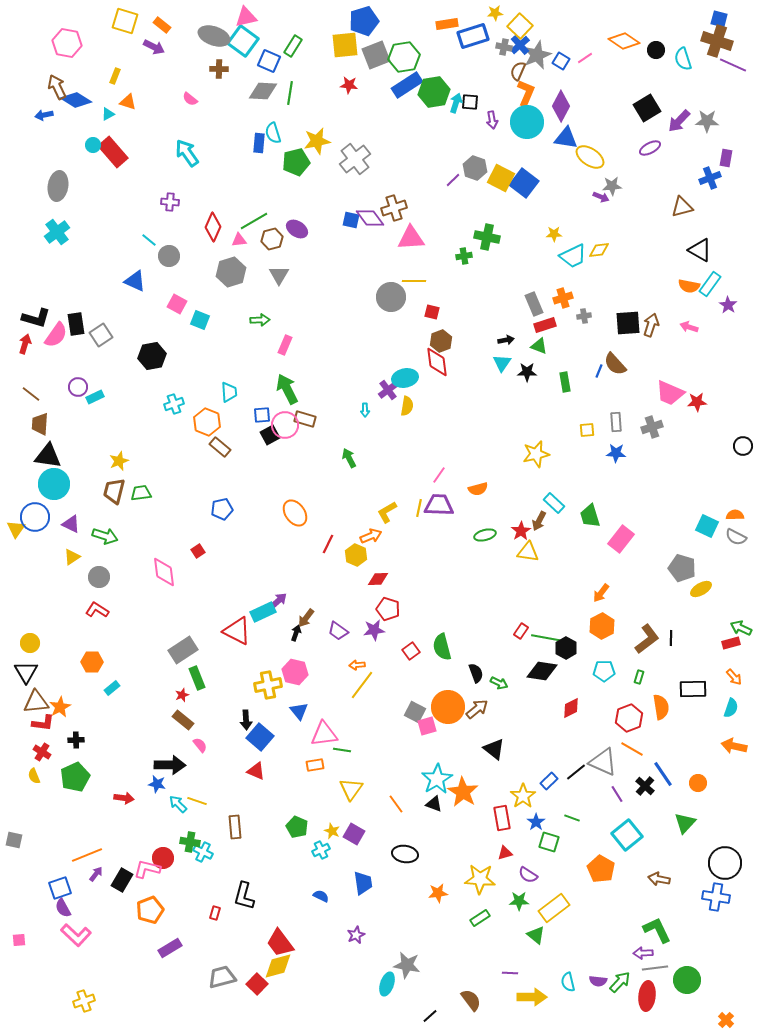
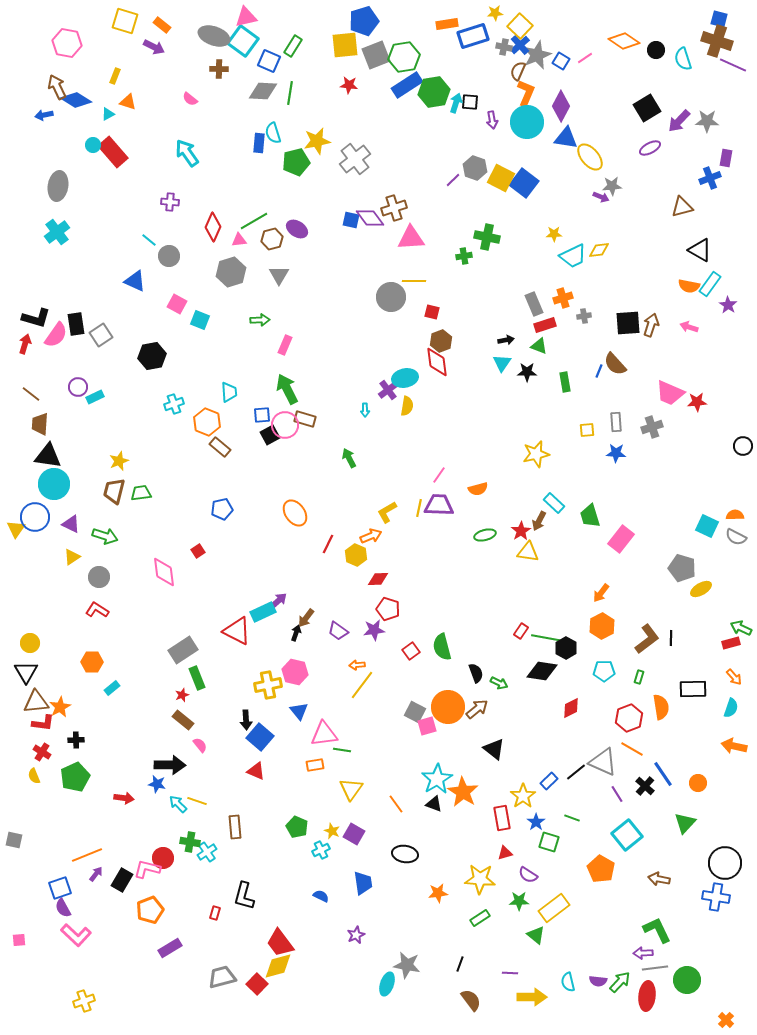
yellow ellipse at (590, 157): rotated 16 degrees clockwise
cyan cross at (203, 852): moved 4 px right; rotated 30 degrees clockwise
black line at (430, 1016): moved 30 px right, 52 px up; rotated 28 degrees counterclockwise
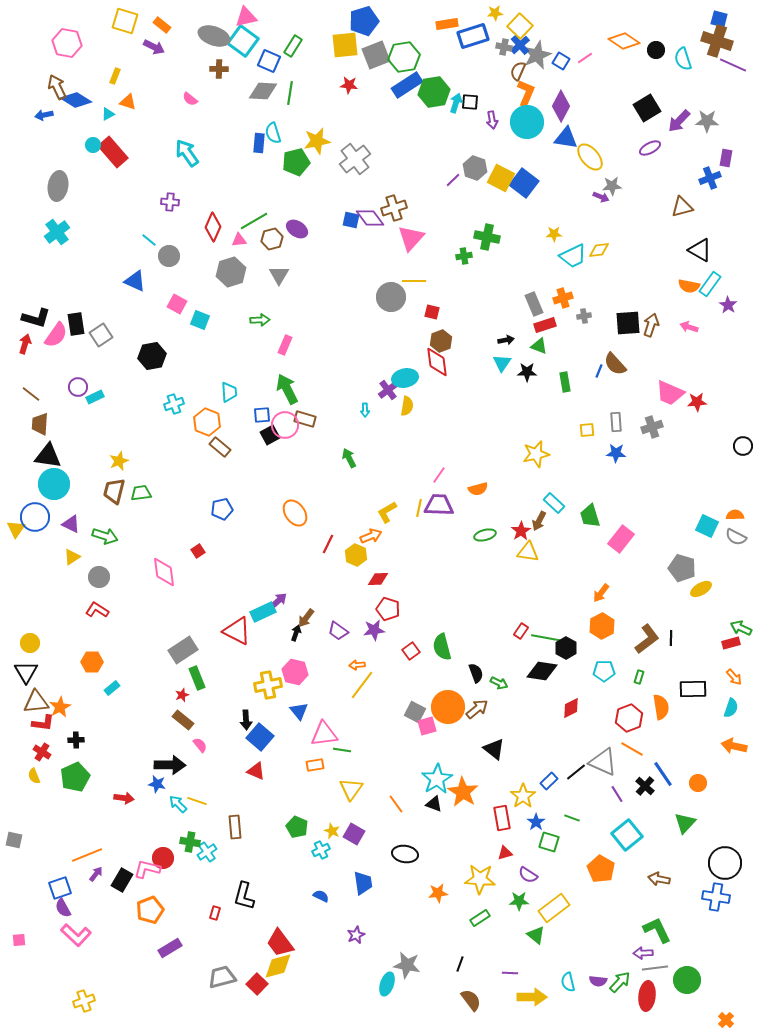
pink triangle at (411, 238): rotated 44 degrees counterclockwise
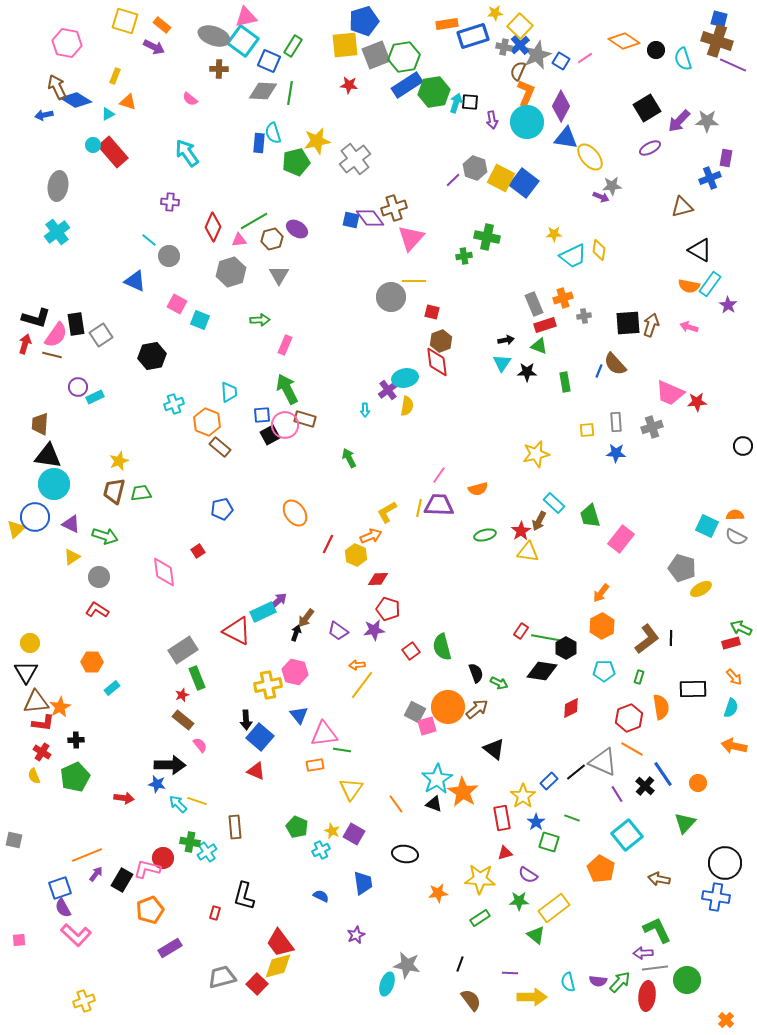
yellow diamond at (599, 250): rotated 75 degrees counterclockwise
brown line at (31, 394): moved 21 px right, 39 px up; rotated 24 degrees counterclockwise
yellow triangle at (16, 529): rotated 12 degrees clockwise
blue triangle at (299, 711): moved 4 px down
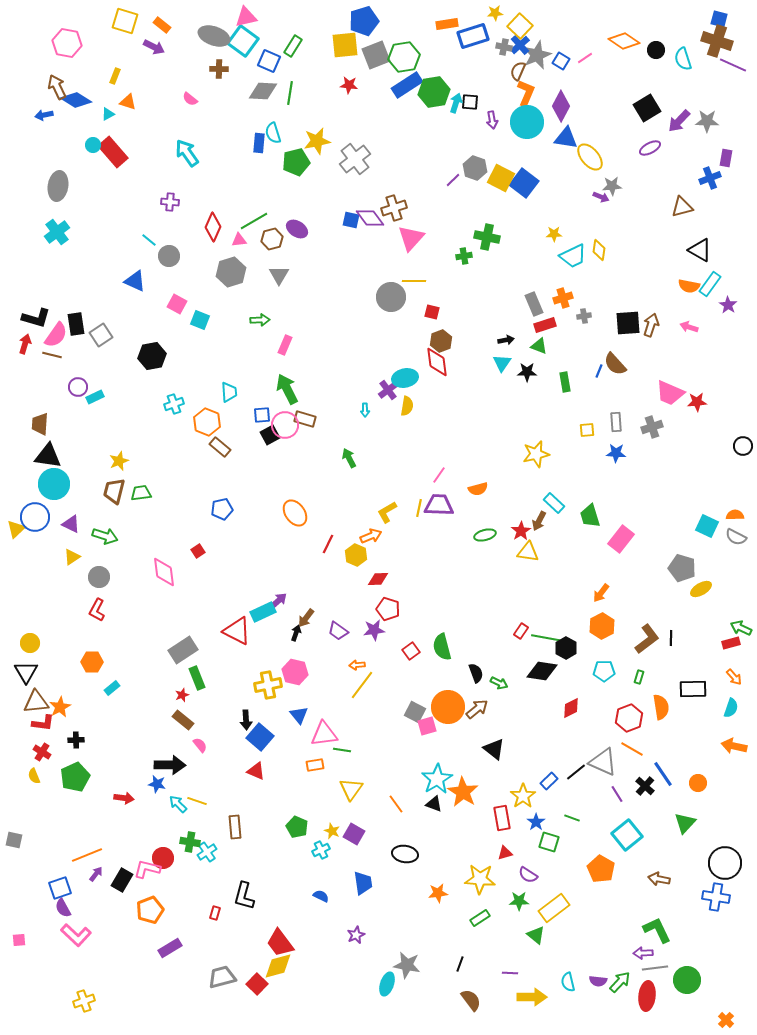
red L-shape at (97, 610): rotated 95 degrees counterclockwise
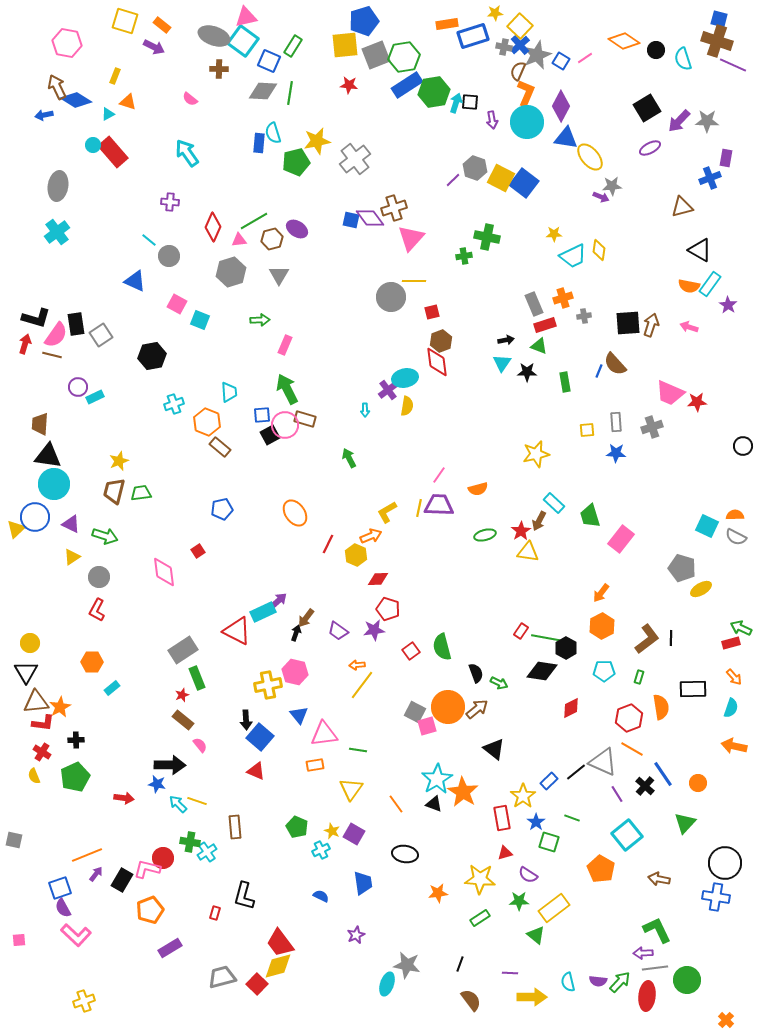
red square at (432, 312): rotated 28 degrees counterclockwise
green line at (342, 750): moved 16 px right
